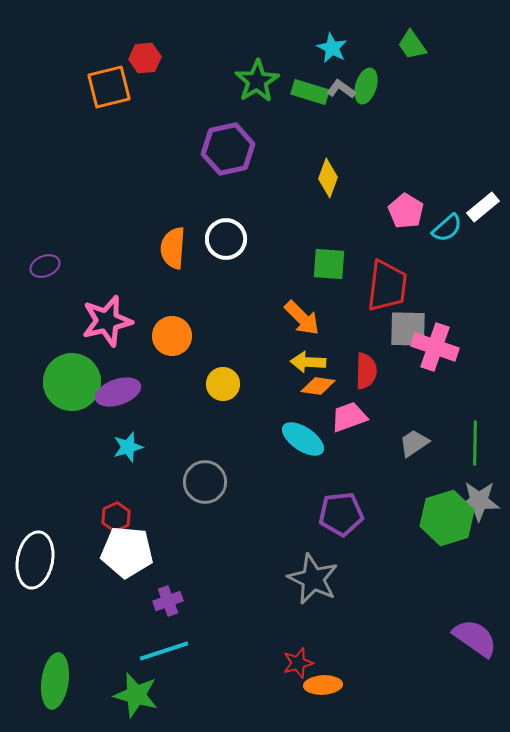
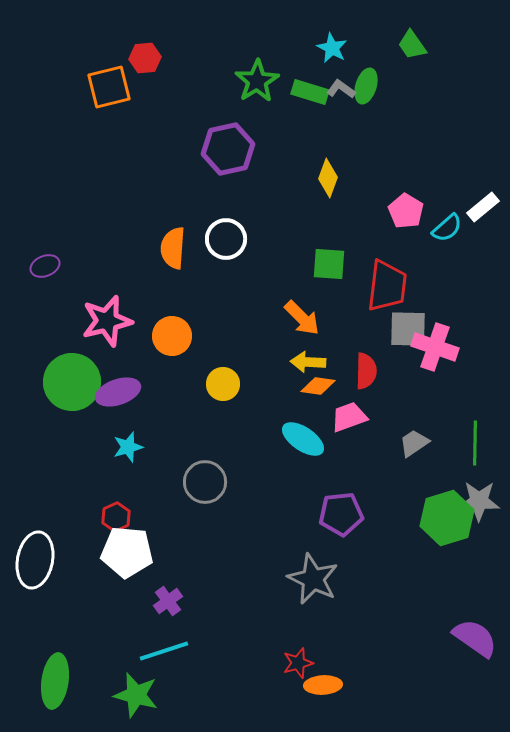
purple cross at (168, 601): rotated 16 degrees counterclockwise
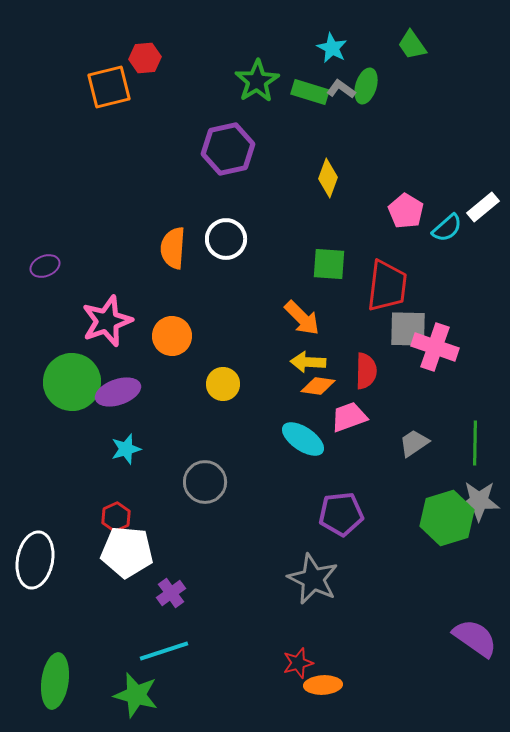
pink star at (107, 321): rotated 6 degrees counterclockwise
cyan star at (128, 447): moved 2 px left, 2 px down
purple cross at (168, 601): moved 3 px right, 8 px up
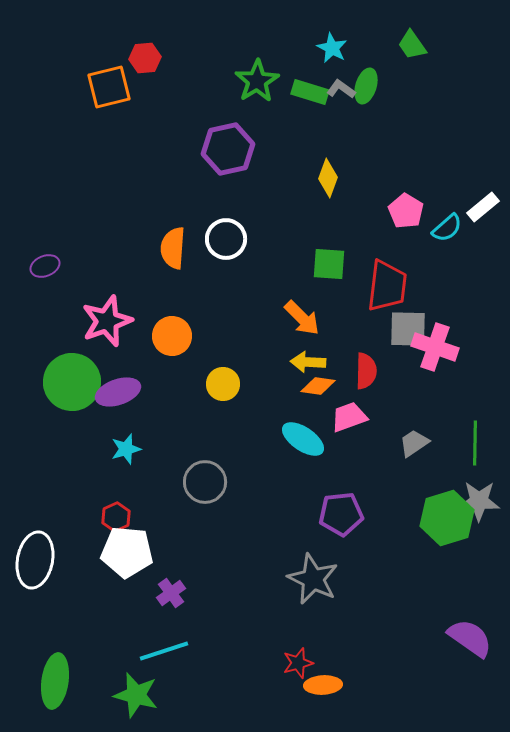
purple semicircle at (475, 638): moved 5 px left
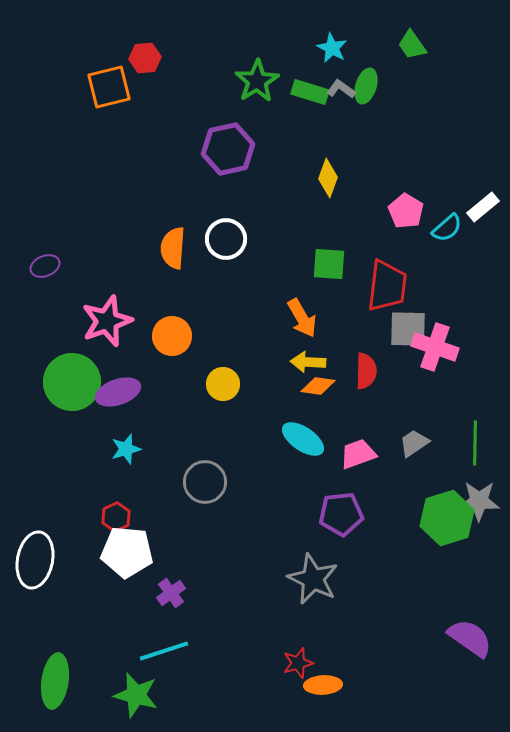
orange arrow at (302, 318): rotated 15 degrees clockwise
pink trapezoid at (349, 417): moved 9 px right, 37 px down
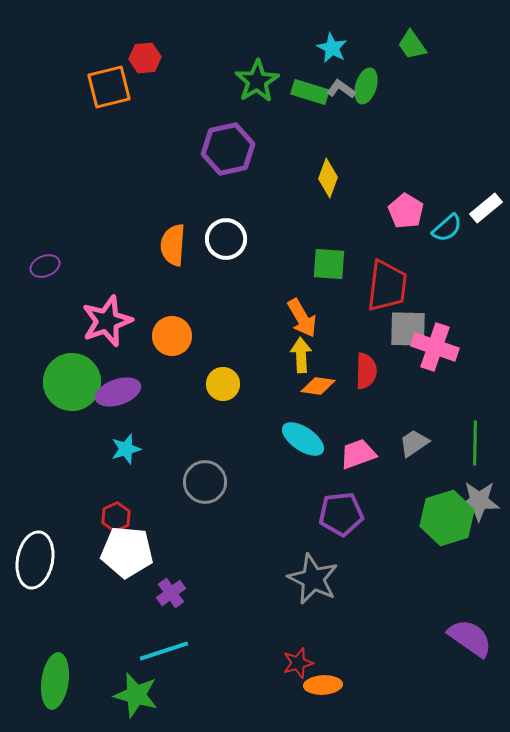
white rectangle at (483, 207): moved 3 px right, 1 px down
orange semicircle at (173, 248): moved 3 px up
yellow arrow at (308, 362): moved 7 px left, 7 px up; rotated 84 degrees clockwise
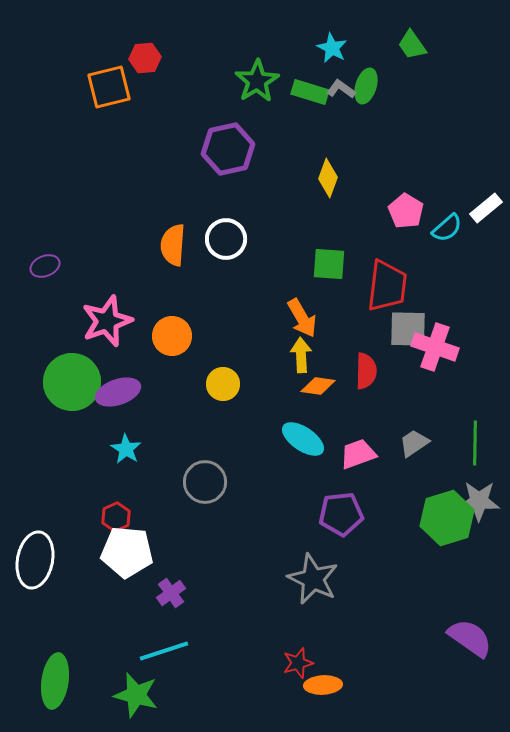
cyan star at (126, 449): rotated 24 degrees counterclockwise
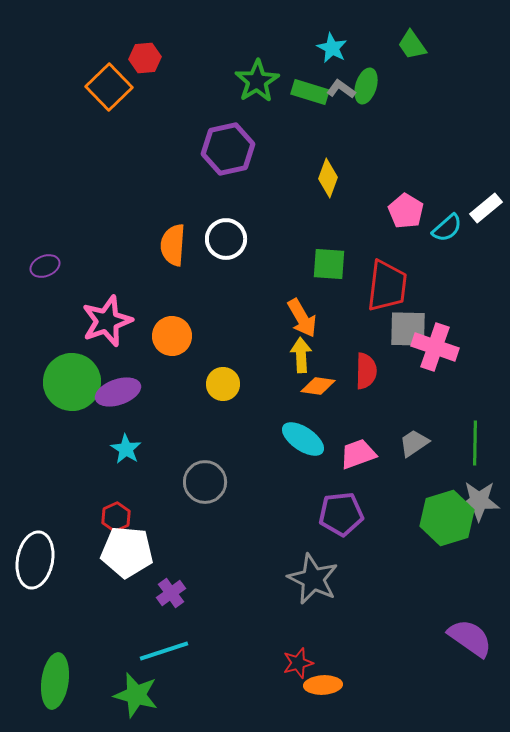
orange square at (109, 87): rotated 30 degrees counterclockwise
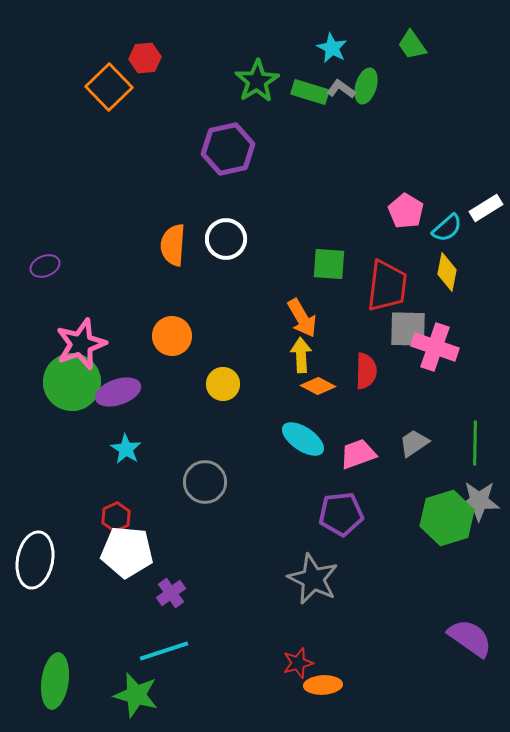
yellow diamond at (328, 178): moved 119 px right, 94 px down; rotated 9 degrees counterclockwise
white rectangle at (486, 208): rotated 8 degrees clockwise
pink star at (107, 321): moved 26 px left, 23 px down
orange diamond at (318, 386): rotated 20 degrees clockwise
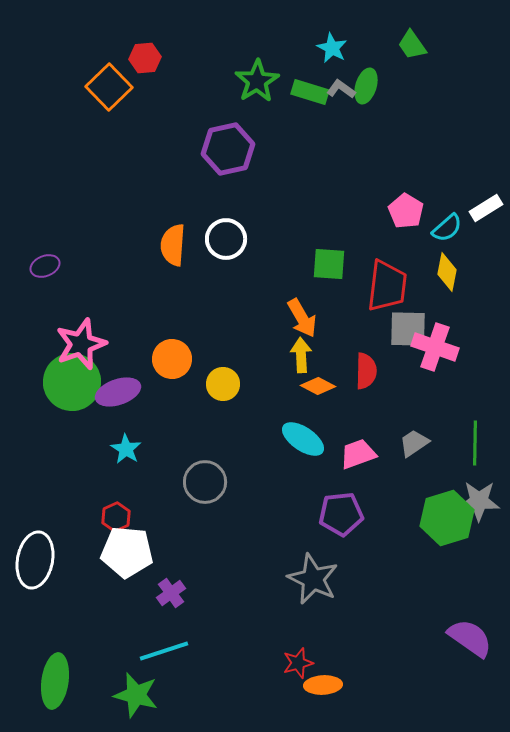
orange circle at (172, 336): moved 23 px down
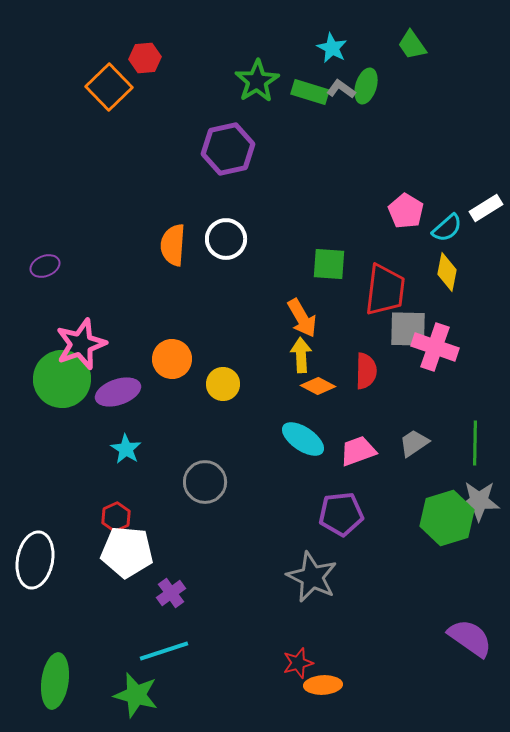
red trapezoid at (387, 286): moved 2 px left, 4 px down
green circle at (72, 382): moved 10 px left, 3 px up
pink trapezoid at (358, 454): moved 3 px up
gray star at (313, 579): moved 1 px left, 2 px up
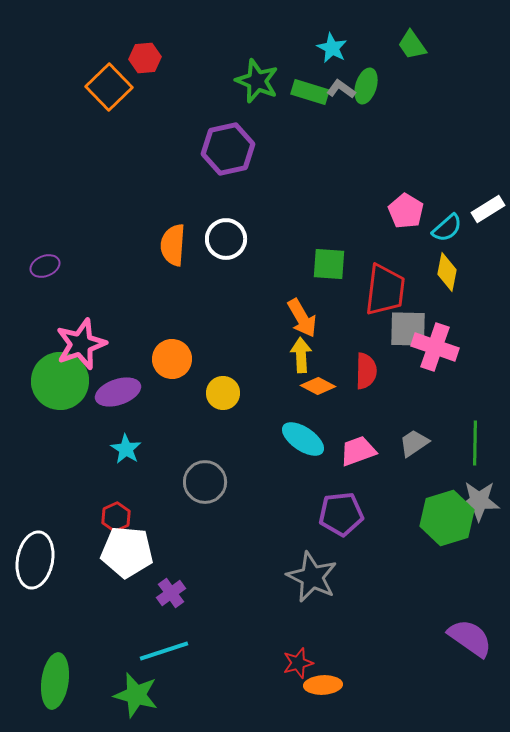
green star at (257, 81): rotated 18 degrees counterclockwise
white rectangle at (486, 208): moved 2 px right, 1 px down
green circle at (62, 379): moved 2 px left, 2 px down
yellow circle at (223, 384): moved 9 px down
